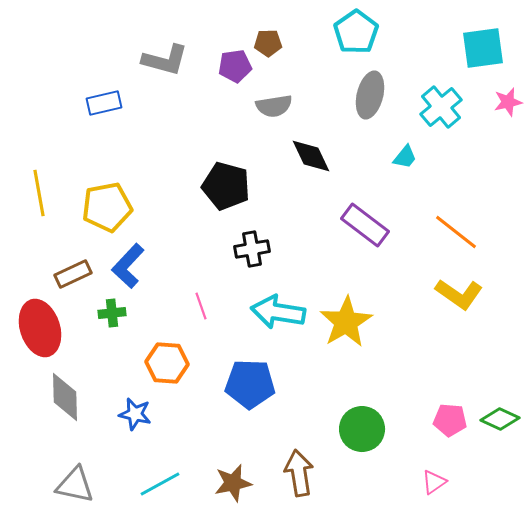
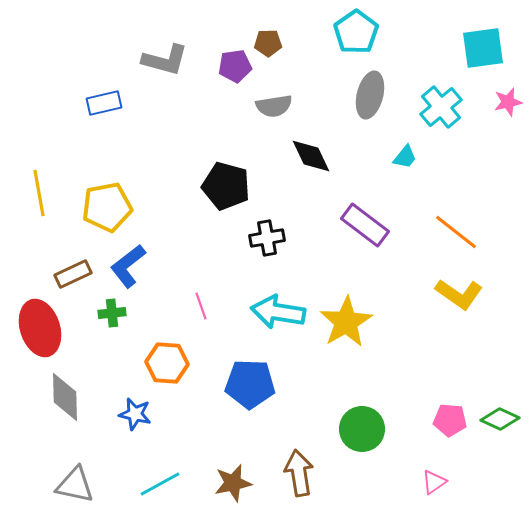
black cross: moved 15 px right, 11 px up
blue L-shape: rotated 9 degrees clockwise
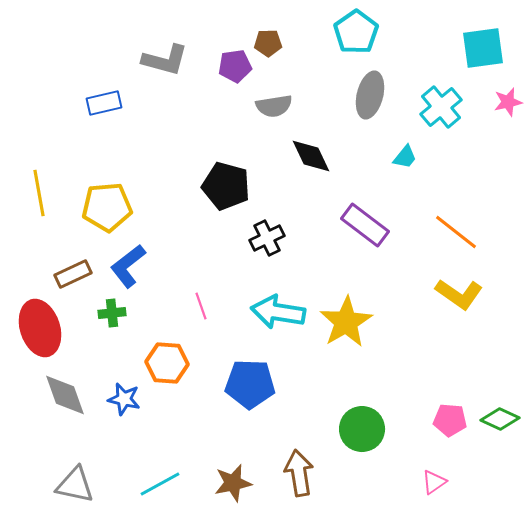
yellow pentagon: rotated 6 degrees clockwise
black cross: rotated 16 degrees counterclockwise
gray diamond: moved 2 px up; rotated 18 degrees counterclockwise
blue star: moved 11 px left, 15 px up
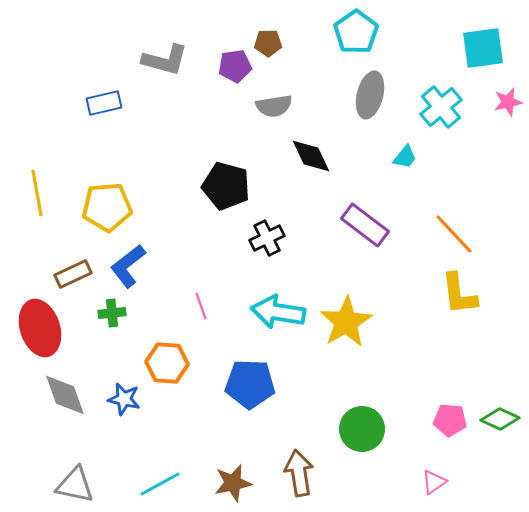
yellow line: moved 2 px left
orange line: moved 2 px left, 2 px down; rotated 9 degrees clockwise
yellow L-shape: rotated 48 degrees clockwise
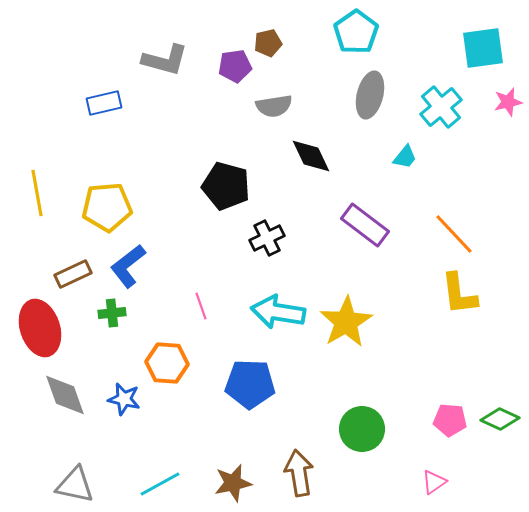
brown pentagon: rotated 12 degrees counterclockwise
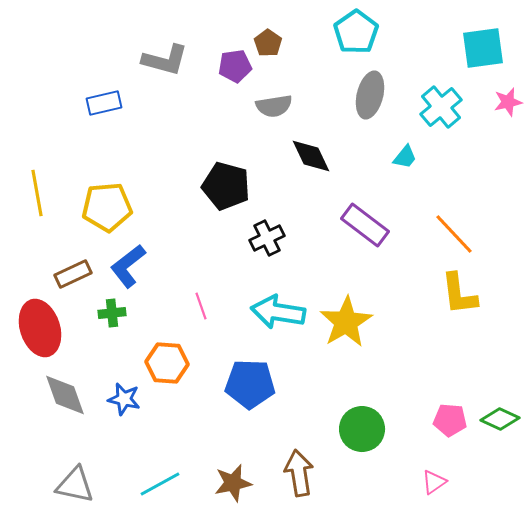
brown pentagon: rotated 24 degrees counterclockwise
